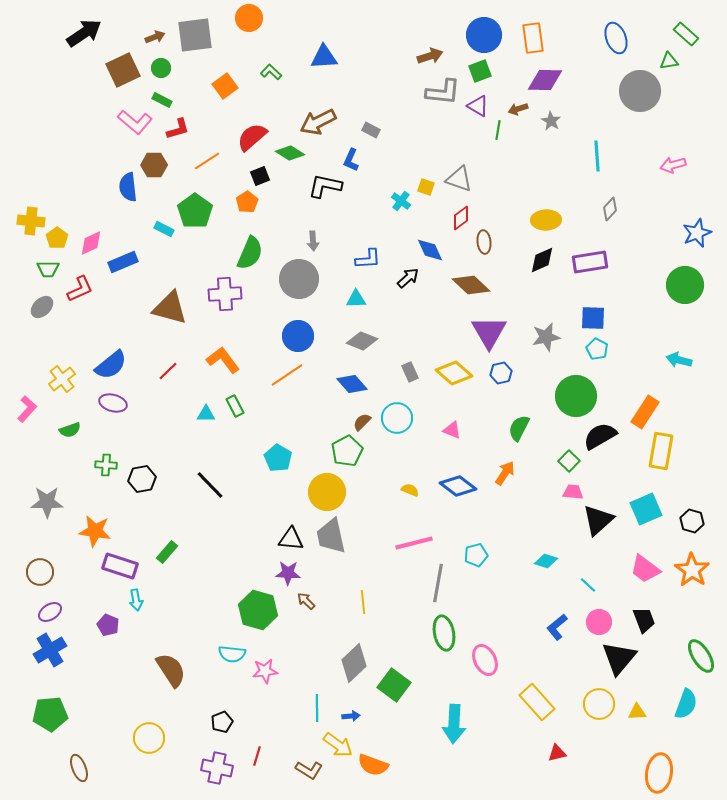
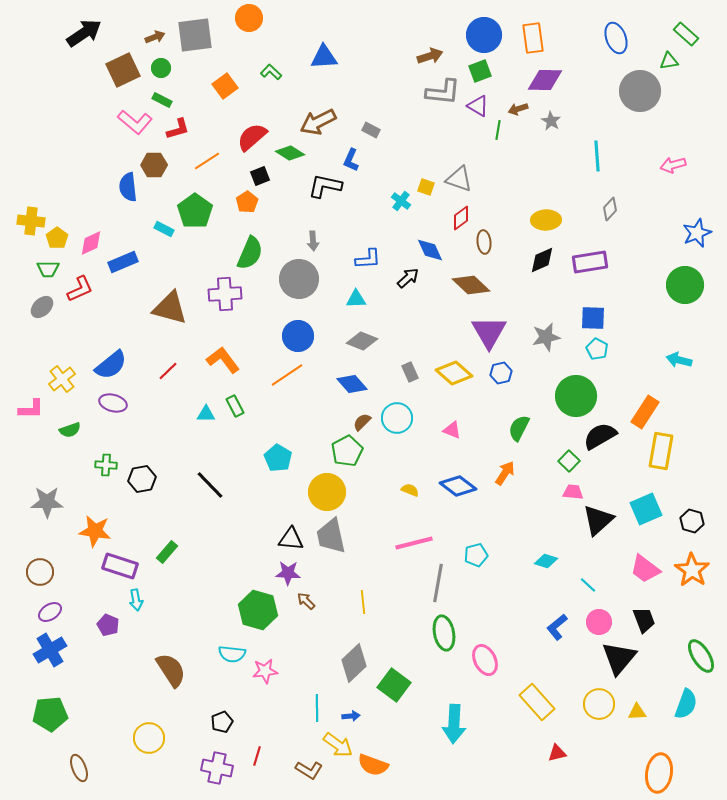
pink L-shape at (27, 409): moved 4 px right; rotated 48 degrees clockwise
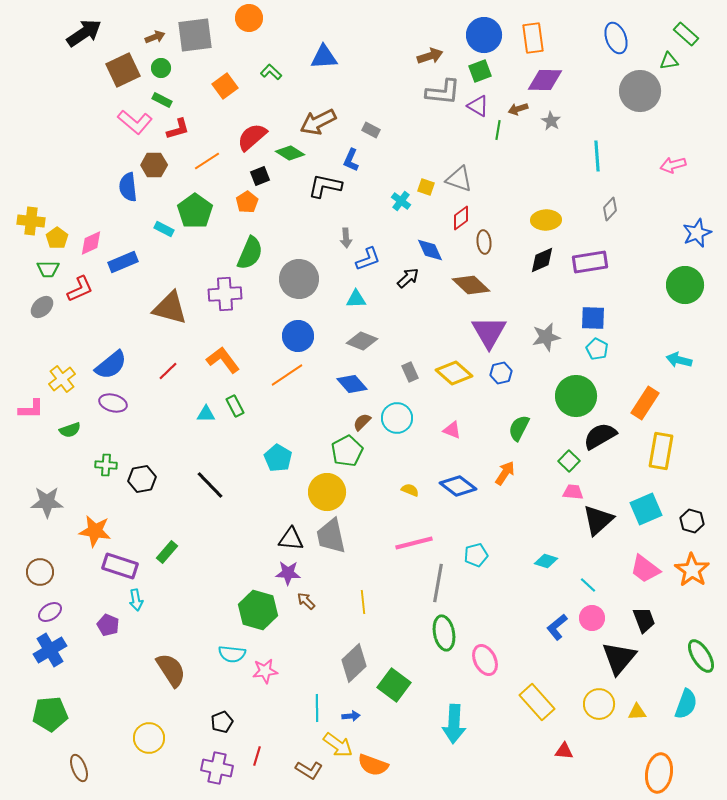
gray arrow at (313, 241): moved 33 px right, 3 px up
blue L-shape at (368, 259): rotated 16 degrees counterclockwise
orange rectangle at (645, 412): moved 9 px up
pink circle at (599, 622): moved 7 px left, 4 px up
red triangle at (557, 753): moved 7 px right, 2 px up; rotated 18 degrees clockwise
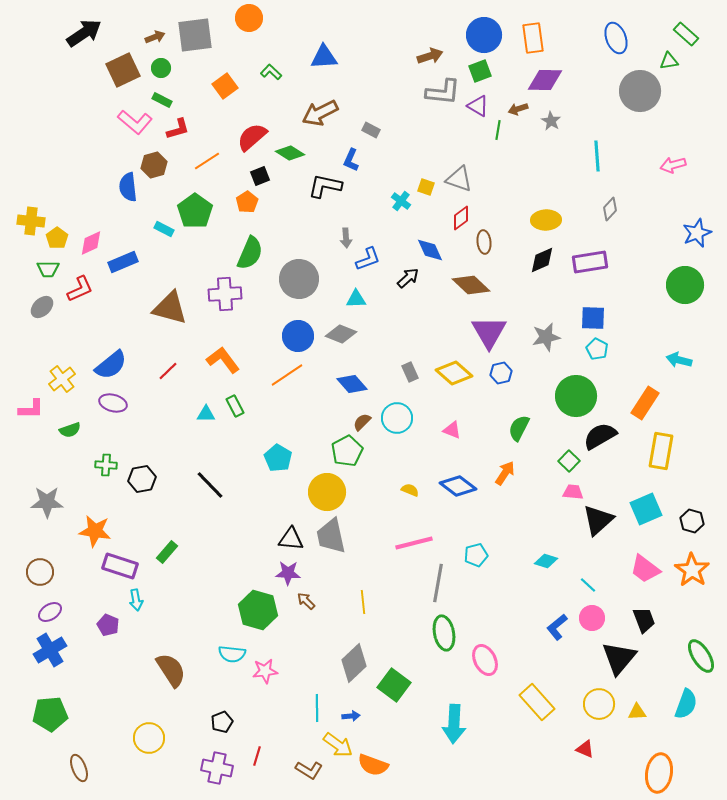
brown arrow at (318, 122): moved 2 px right, 9 px up
brown hexagon at (154, 165): rotated 15 degrees counterclockwise
gray diamond at (362, 341): moved 21 px left, 7 px up
red triangle at (564, 751): moved 21 px right, 2 px up; rotated 18 degrees clockwise
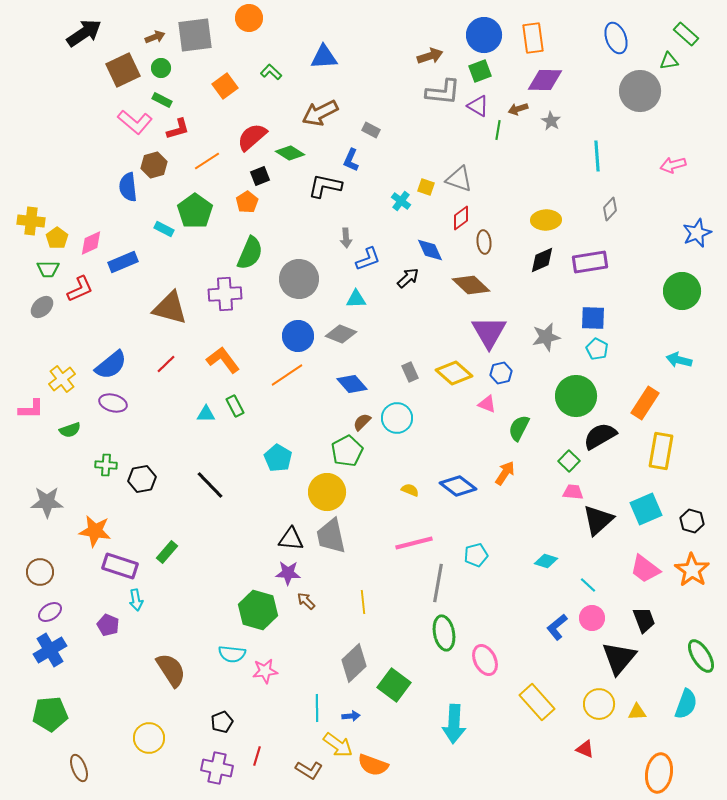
green circle at (685, 285): moved 3 px left, 6 px down
red line at (168, 371): moved 2 px left, 7 px up
pink triangle at (452, 430): moved 35 px right, 26 px up
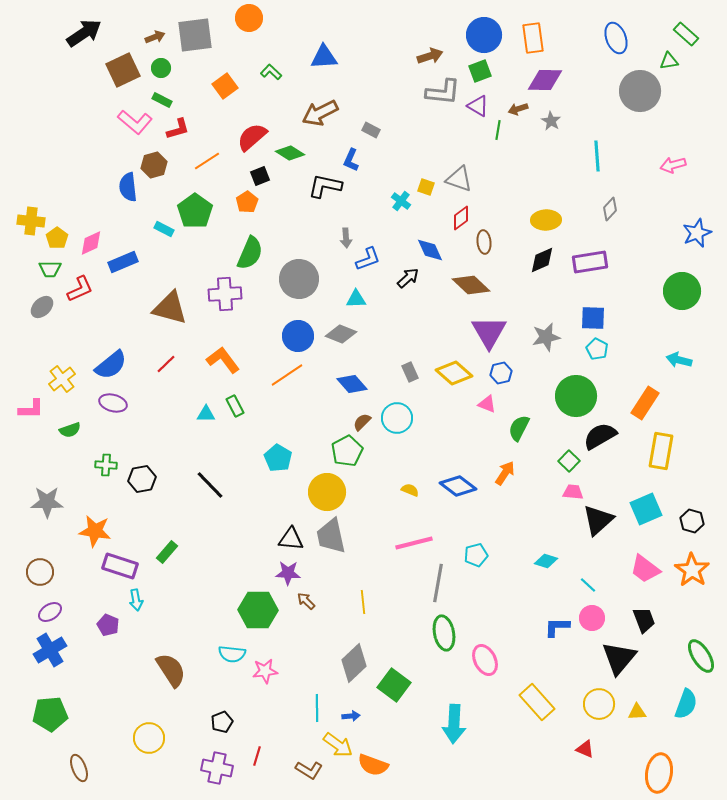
green trapezoid at (48, 269): moved 2 px right
green hexagon at (258, 610): rotated 15 degrees counterclockwise
blue L-shape at (557, 627): rotated 40 degrees clockwise
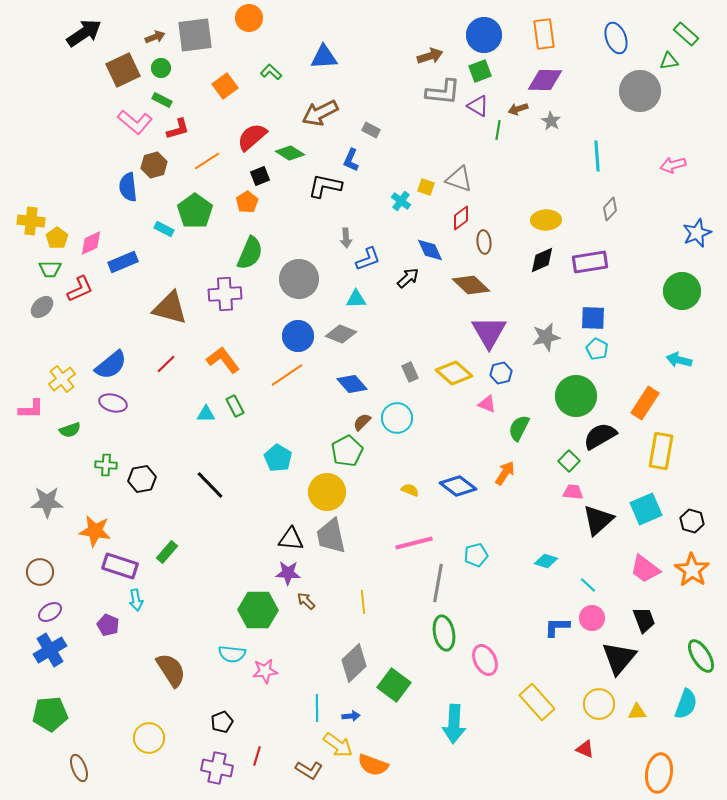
orange rectangle at (533, 38): moved 11 px right, 4 px up
